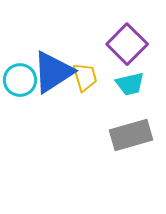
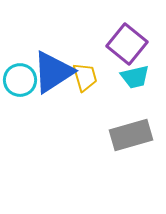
purple square: rotated 6 degrees counterclockwise
cyan trapezoid: moved 5 px right, 7 px up
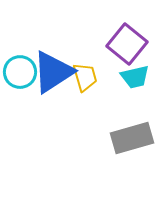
cyan circle: moved 8 px up
gray rectangle: moved 1 px right, 3 px down
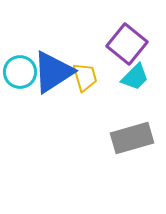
cyan trapezoid: rotated 32 degrees counterclockwise
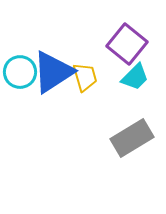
gray rectangle: rotated 15 degrees counterclockwise
